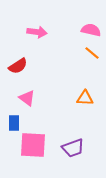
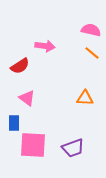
pink arrow: moved 8 px right, 14 px down
red semicircle: moved 2 px right
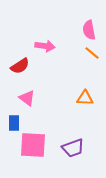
pink semicircle: moved 2 px left; rotated 114 degrees counterclockwise
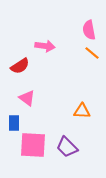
orange triangle: moved 3 px left, 13 px down
purple trapezoid: moved 6 px left, 1 px up; rotated 65 degrees clockwise
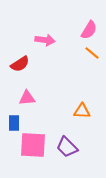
pink semicircle: rotated 138 degrees counterclockwise
pink arrow: moved 6 px up
red semicircle: moved 2 px up
pink triangle: rotated 42 degrees counterclockwise
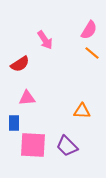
pink arrow: rotated 48 degrees clockwise
purple trapezoid: moved 1 px up
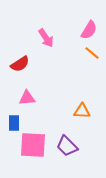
pink arrow: moved 1 px right, 2 px up
